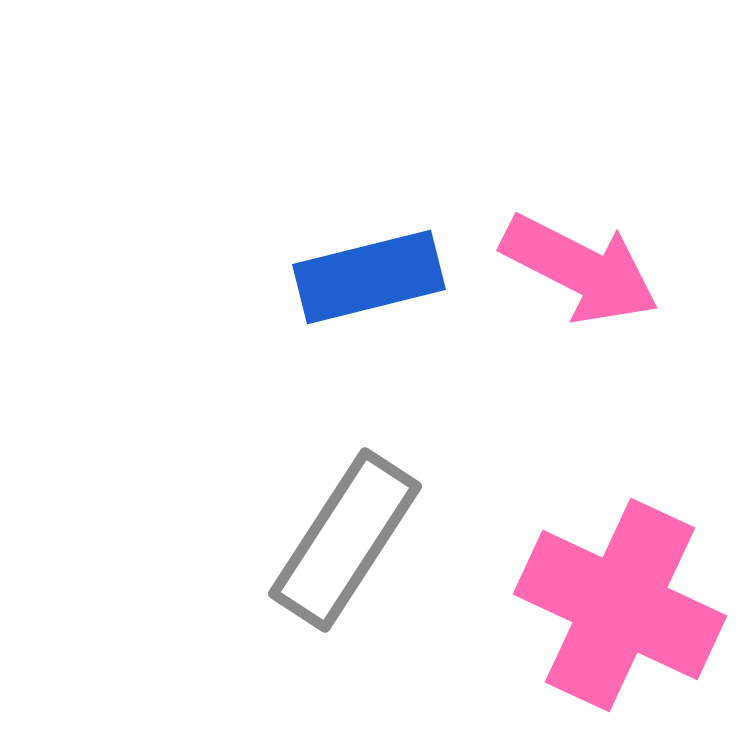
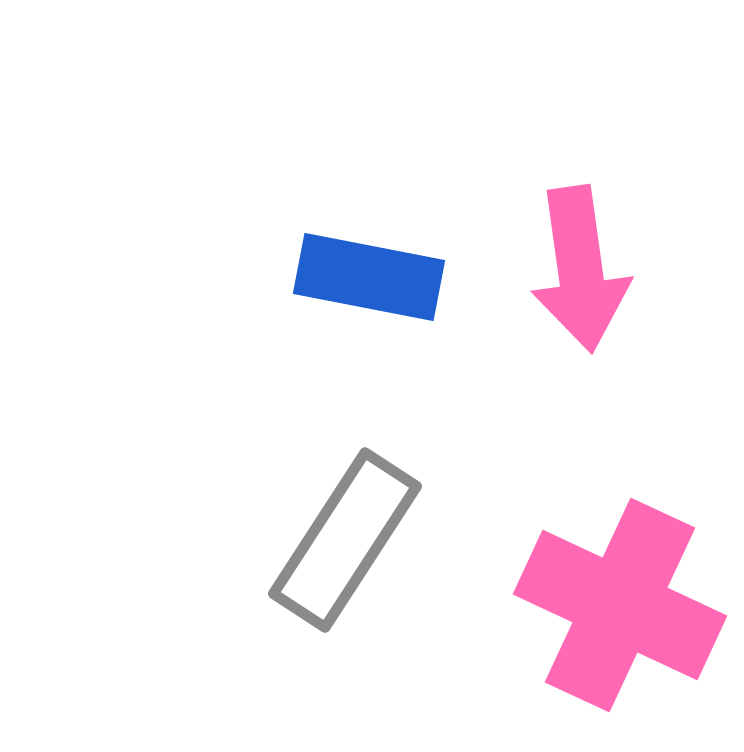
pink arrow: rotated 55 degrees clockwise
blue rectangle: rotated 25 degrees clockwise
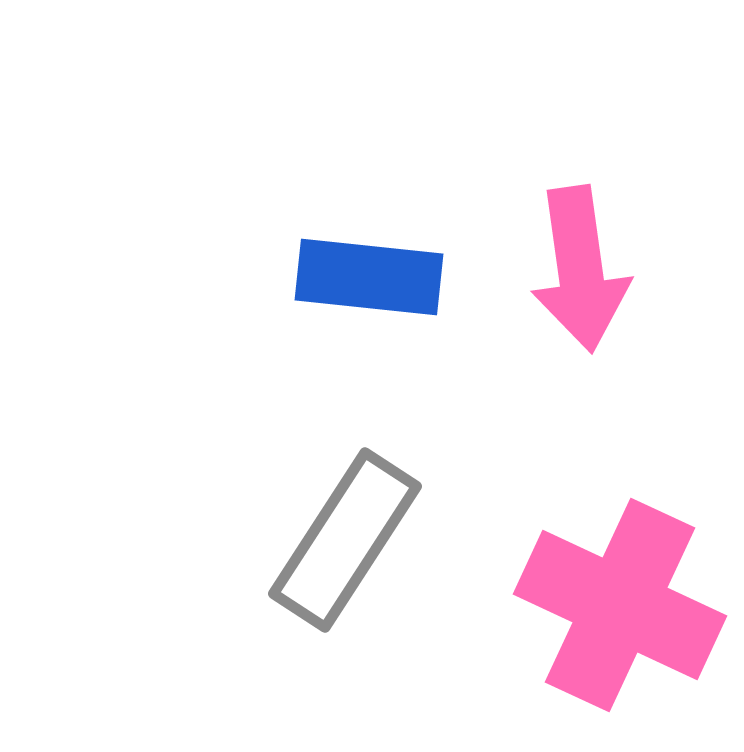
blue rectangle: rotated 5 degrees counterclockwise
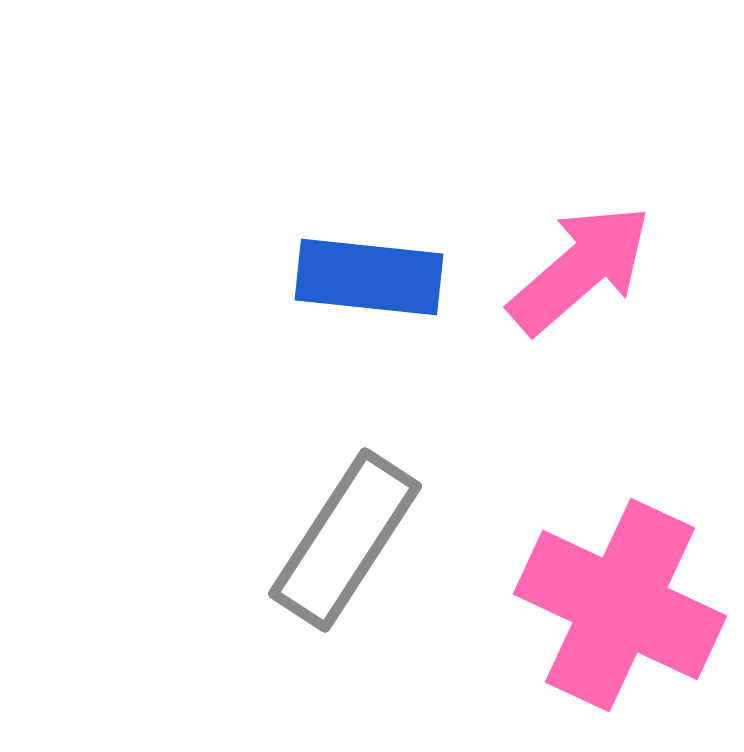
pink arrow: rotated 123 degrees counterclockwise
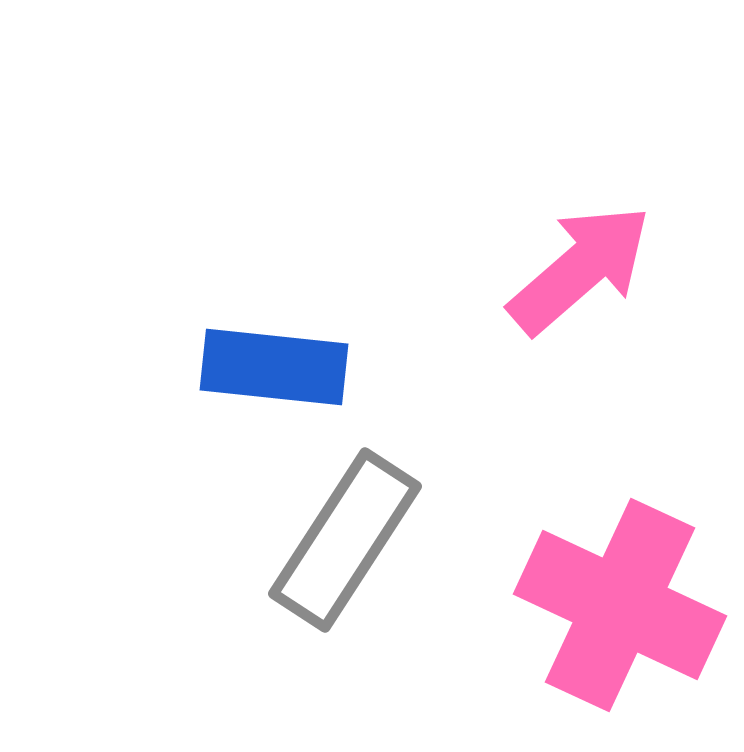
blue rectangle: moved 95 px left, 90 px down
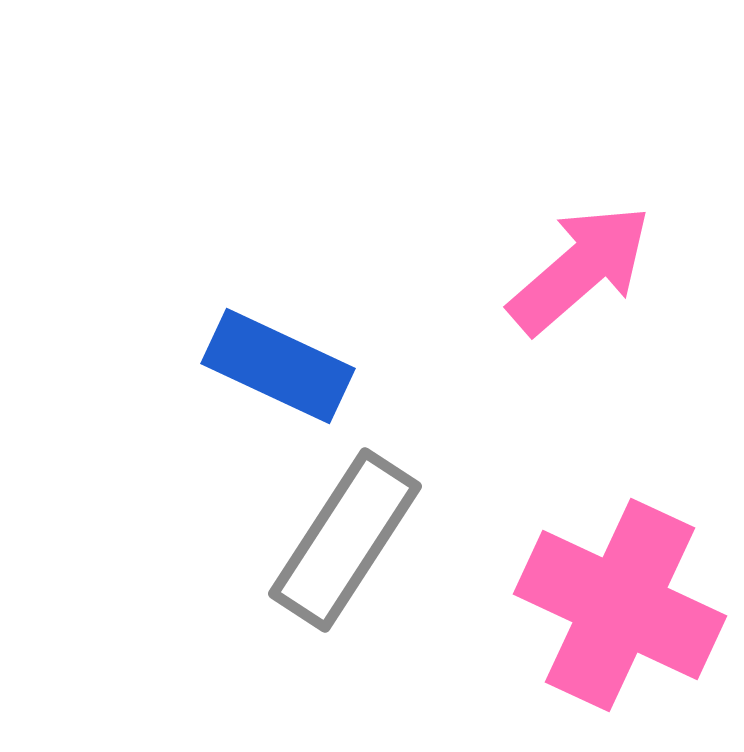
blue rectangle: moved 4 px right, 1 px up; rotated 19 degrees clockwise
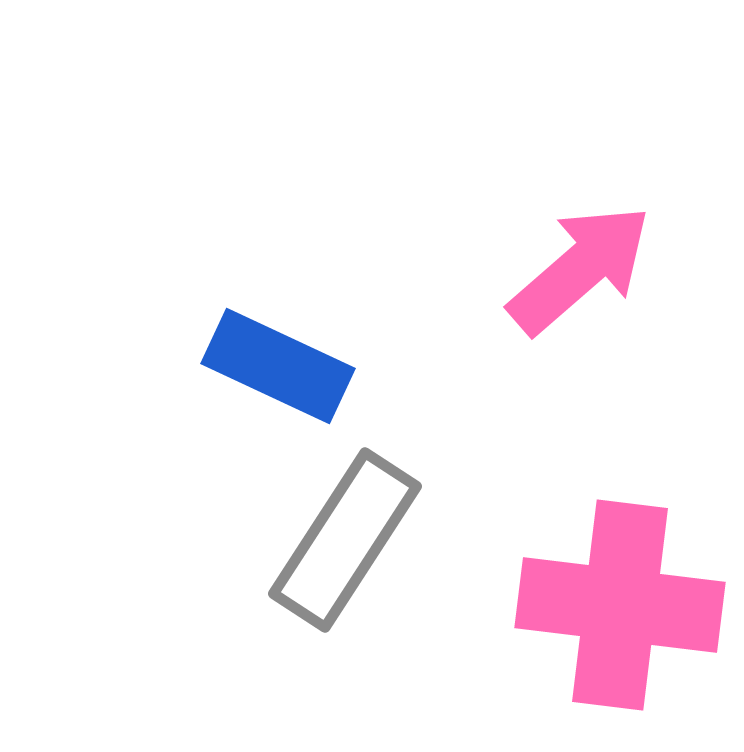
pink cross: rotated 18 degrees counterclockwise
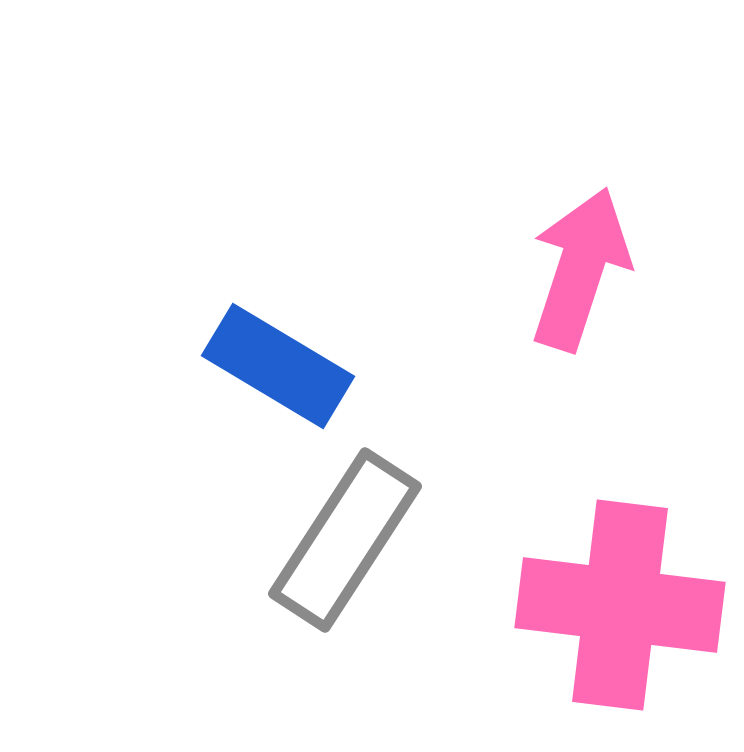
pink arrow: rotated 31 degrees counterclockwise
blue rectangle: rotated 6 degrees clockwise
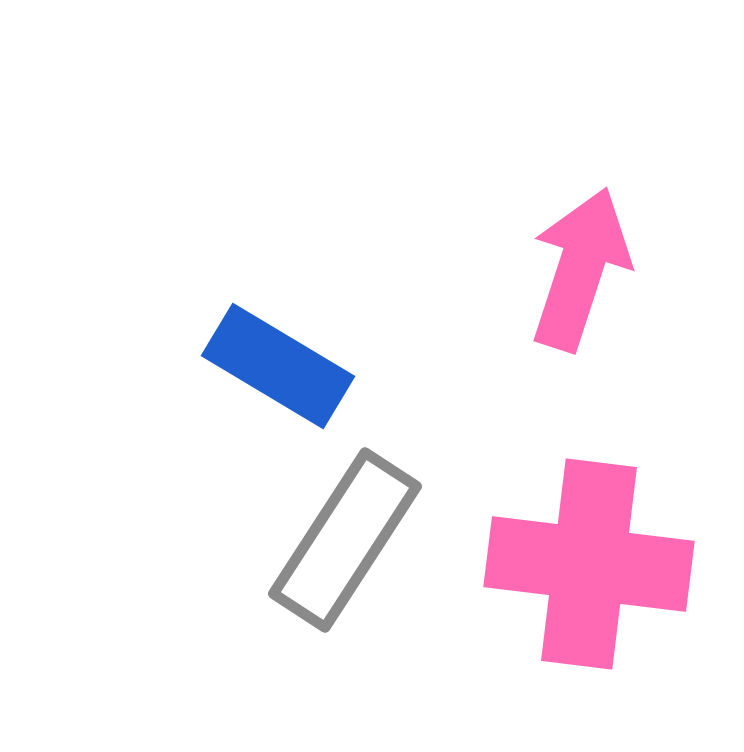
pink cross: moved 31 px left, 41 px up
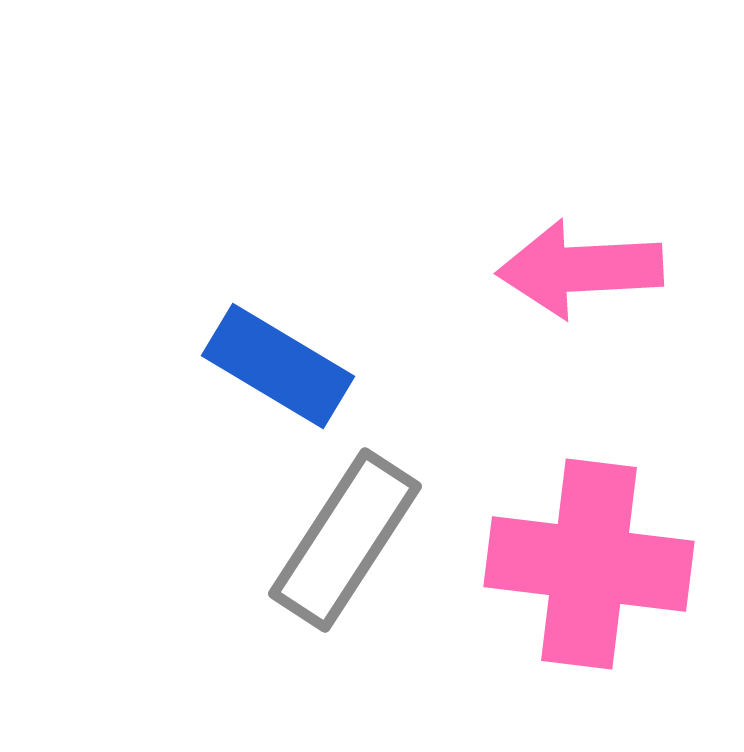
pink arrow: rotated 111 degrees counterclockwise
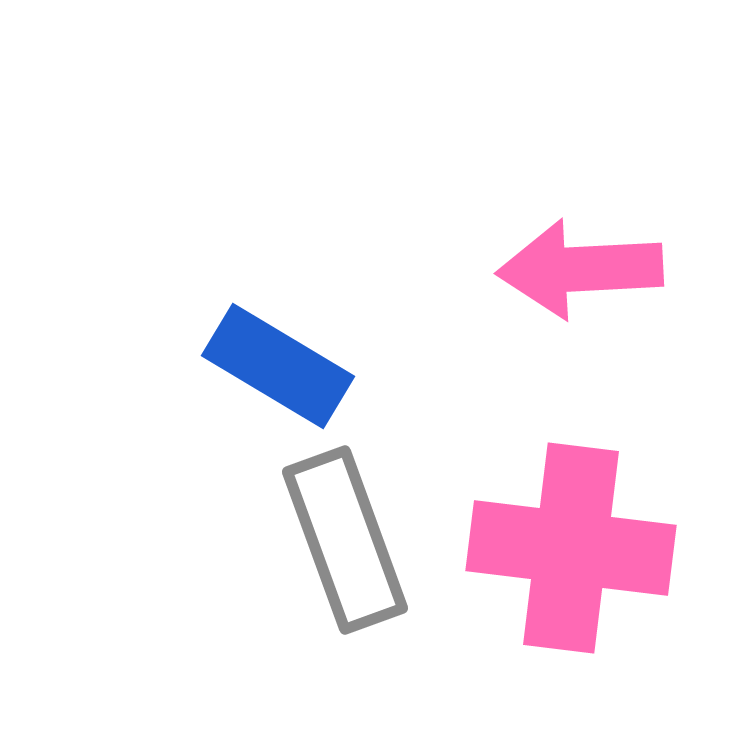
gray rectangle: rotated 53 degrees counterclockwise
pink cross: moved 18 px left, 16 px up
